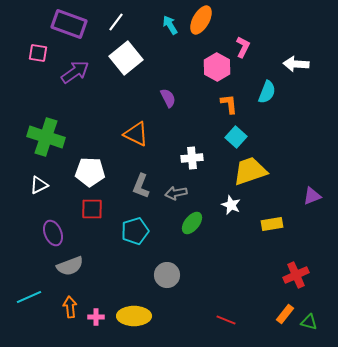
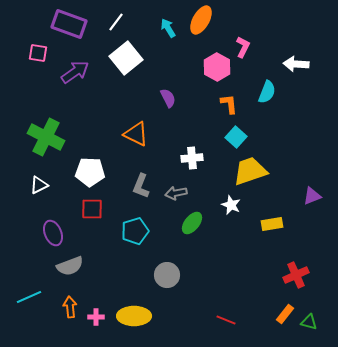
cyan arrow: moved 2 px left, 3 px down
green cross: rotated 9 degrees clockwise
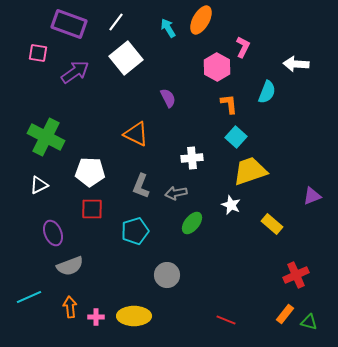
yellow rectangle: rotated 50 degrees clockwise
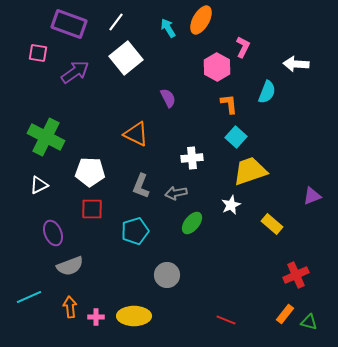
white star: rotated 24 degrees clockwise
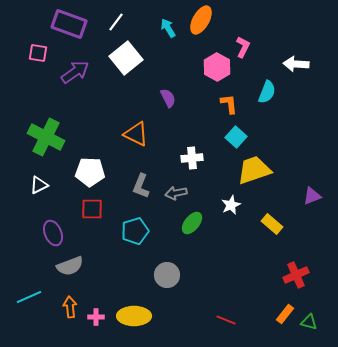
yellow trapezoid: moved 4 px right, 1 px up
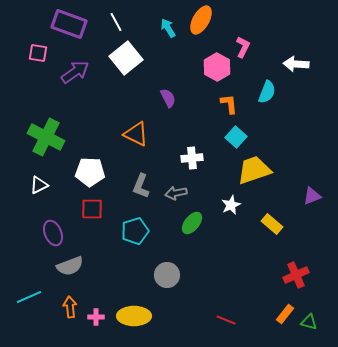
white line: rotated 66 degrees counterclockwise
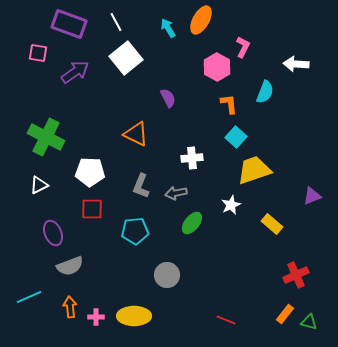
cyan semicircle: moved 2 px left
cyan pentagon: rotated 12 degrees clockwise
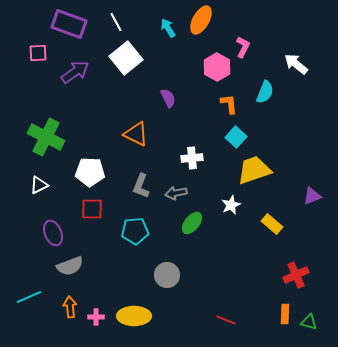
pink square: rotated 12 degrees counterclockwise
white arrow: rotated 35 degrees clockwise
orange rectangle: rotated 36 degrees counterclockwise
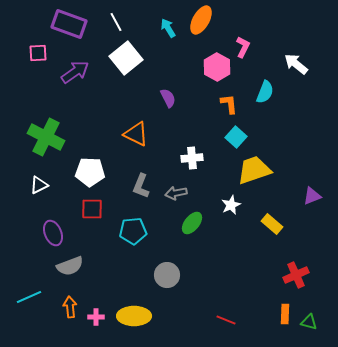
cyan pentagon: moved 2 px left
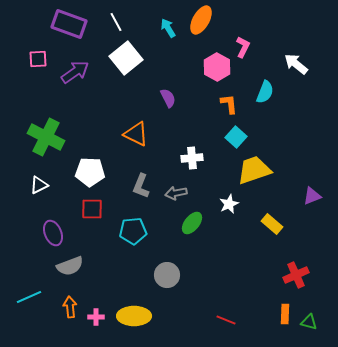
pink square: moved 6 px down
white star: moved 2 px left, 1 px up
